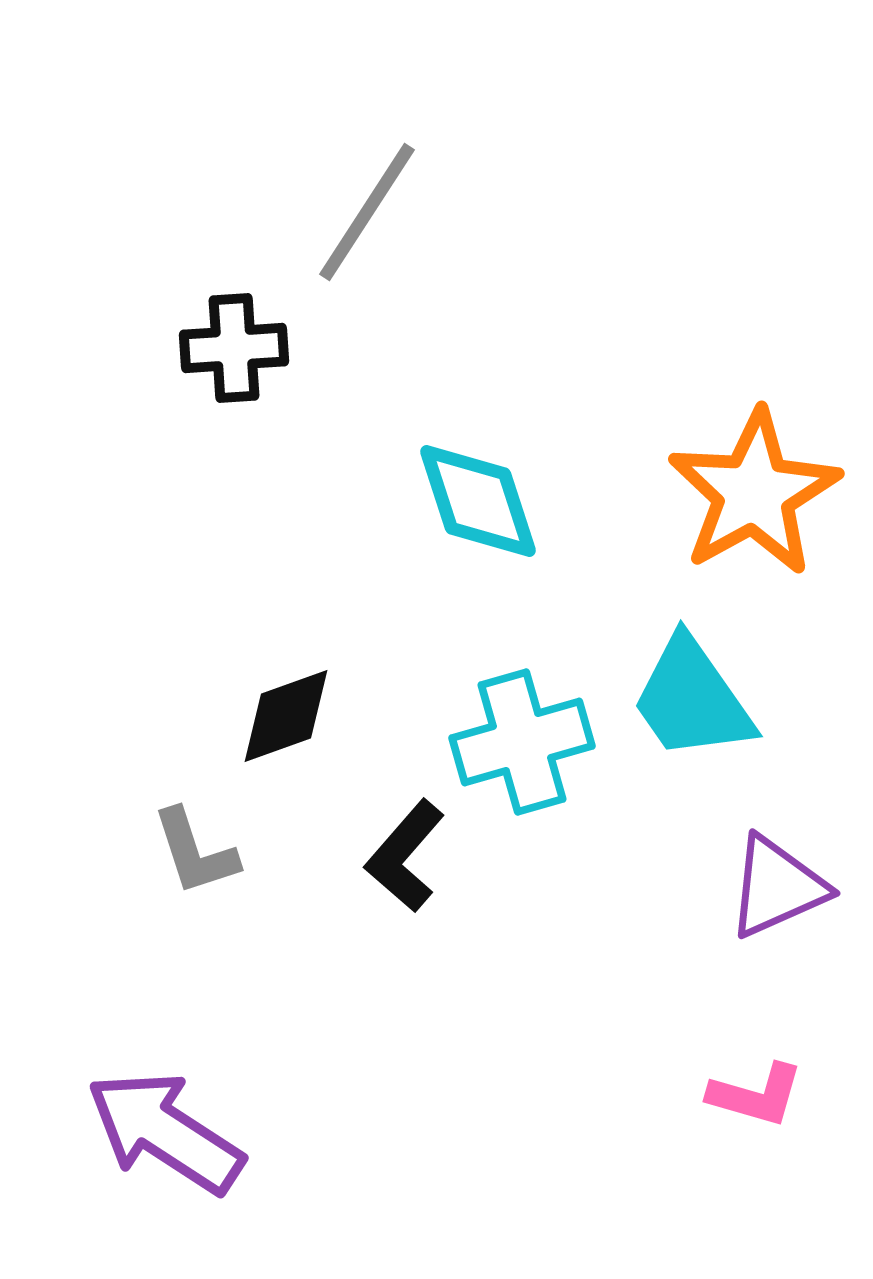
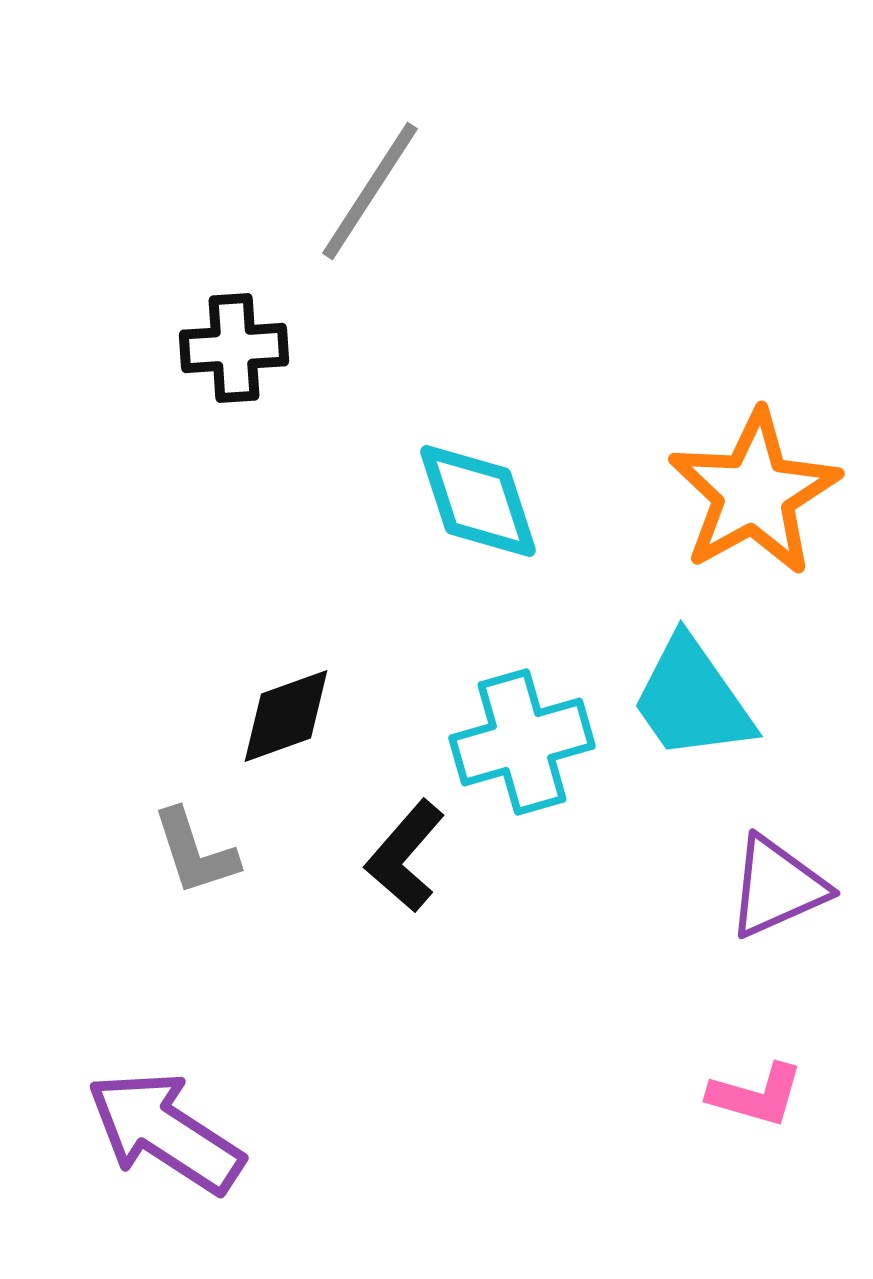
gray line: moved 3 px right, 21 px up
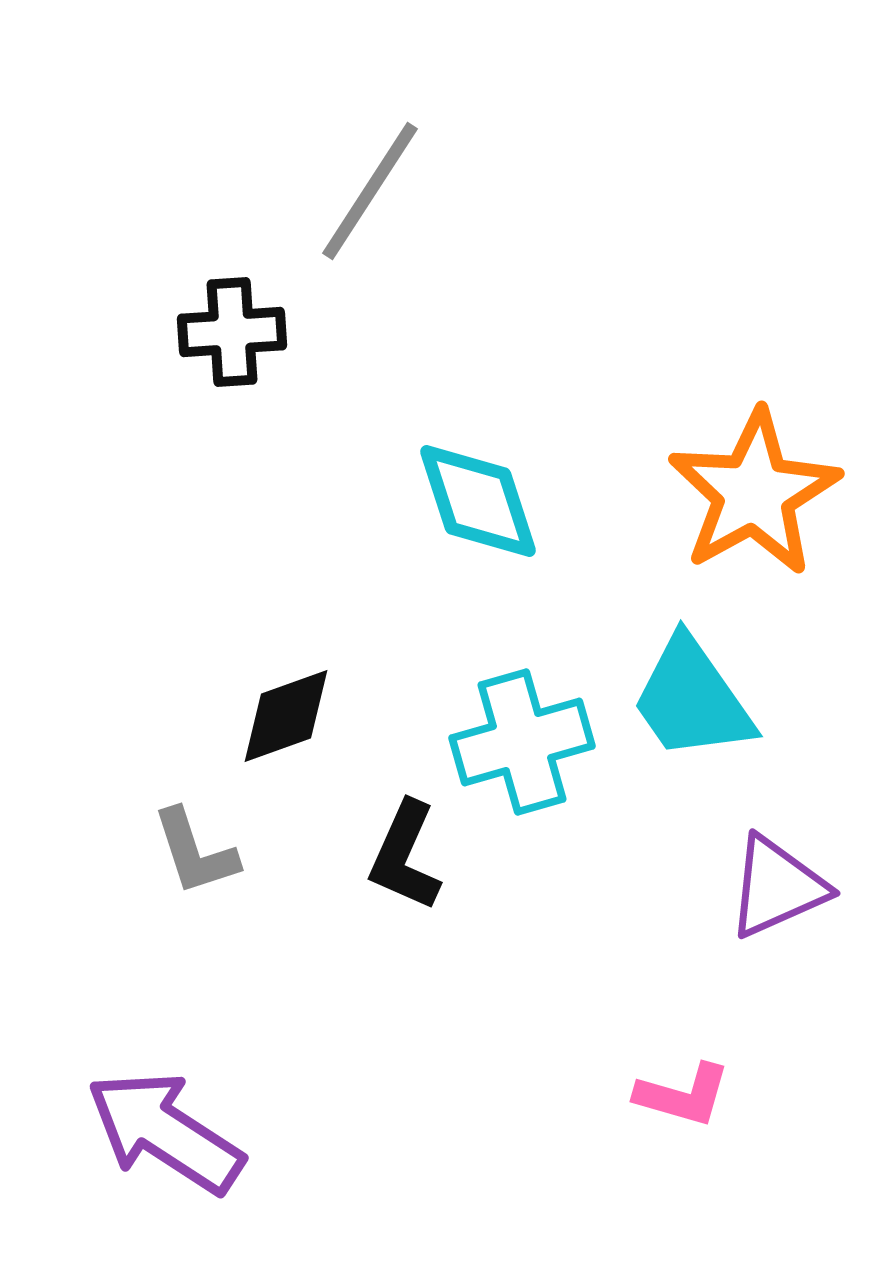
black cross: moved 2 px left, 16 px up
black L-shape: rotated 17 degrees counterclockwise
pink L-shape: moved 73 px left
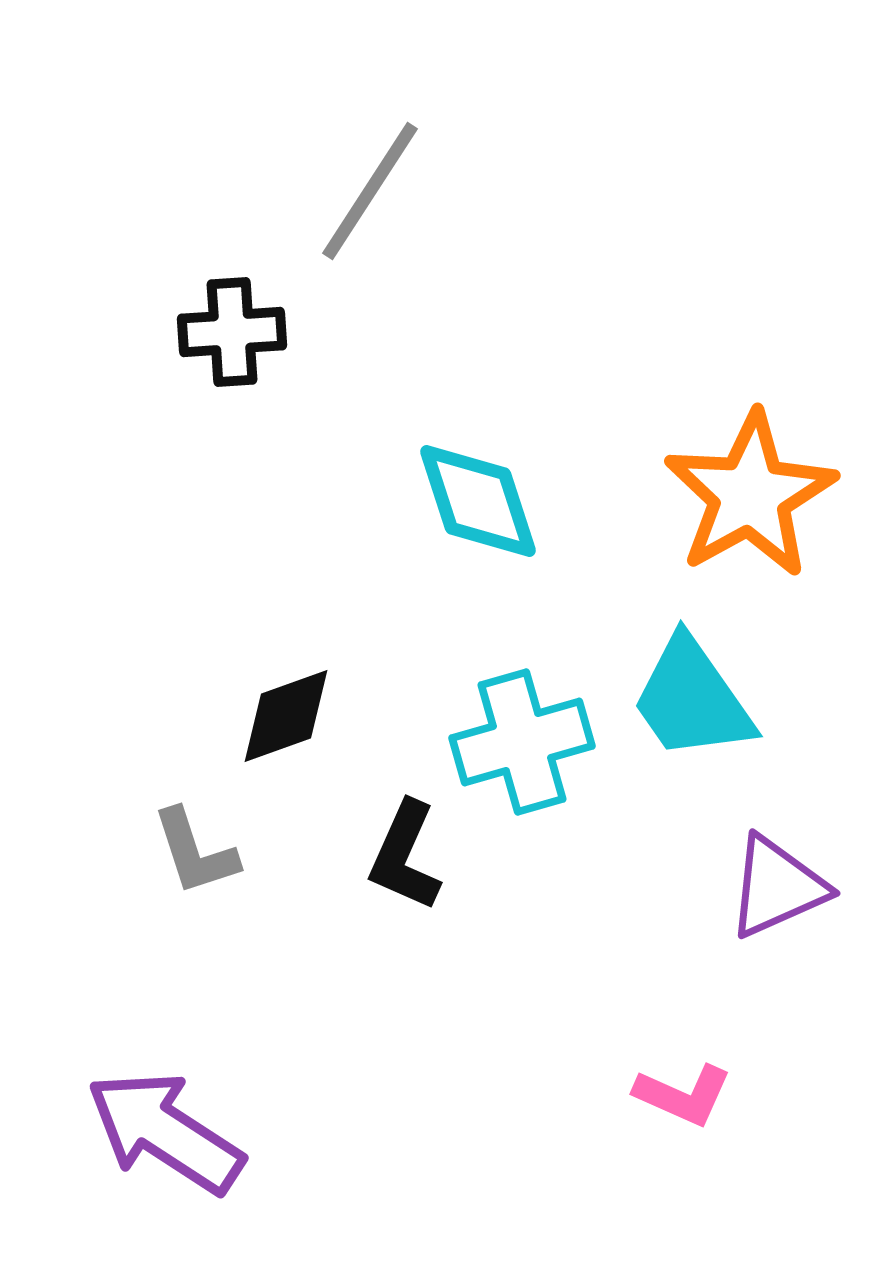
orange star: moved 4 px left, 2 px down
pink L-shape: rotated 8 degrees clockwise
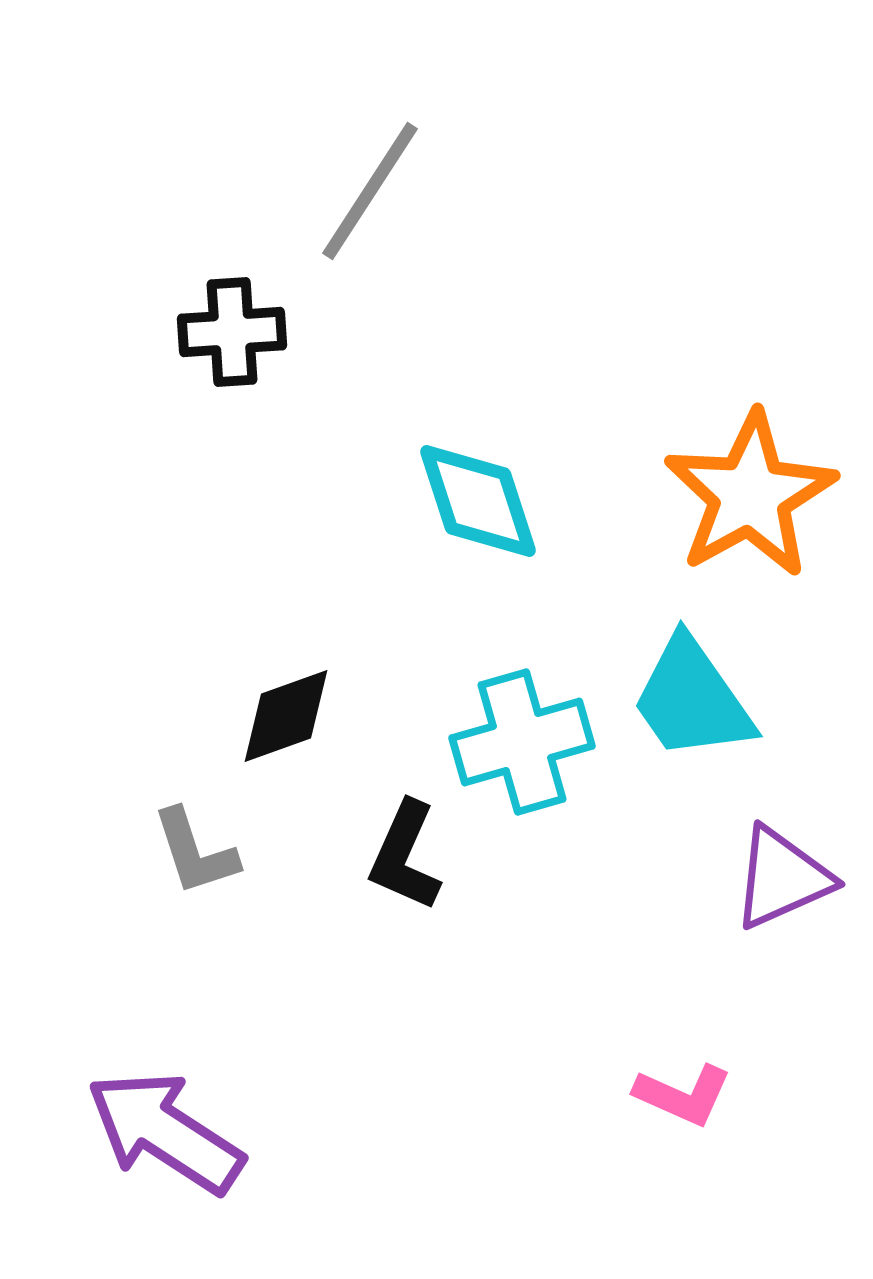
purple triangle: moved 5 px right, 9 px up
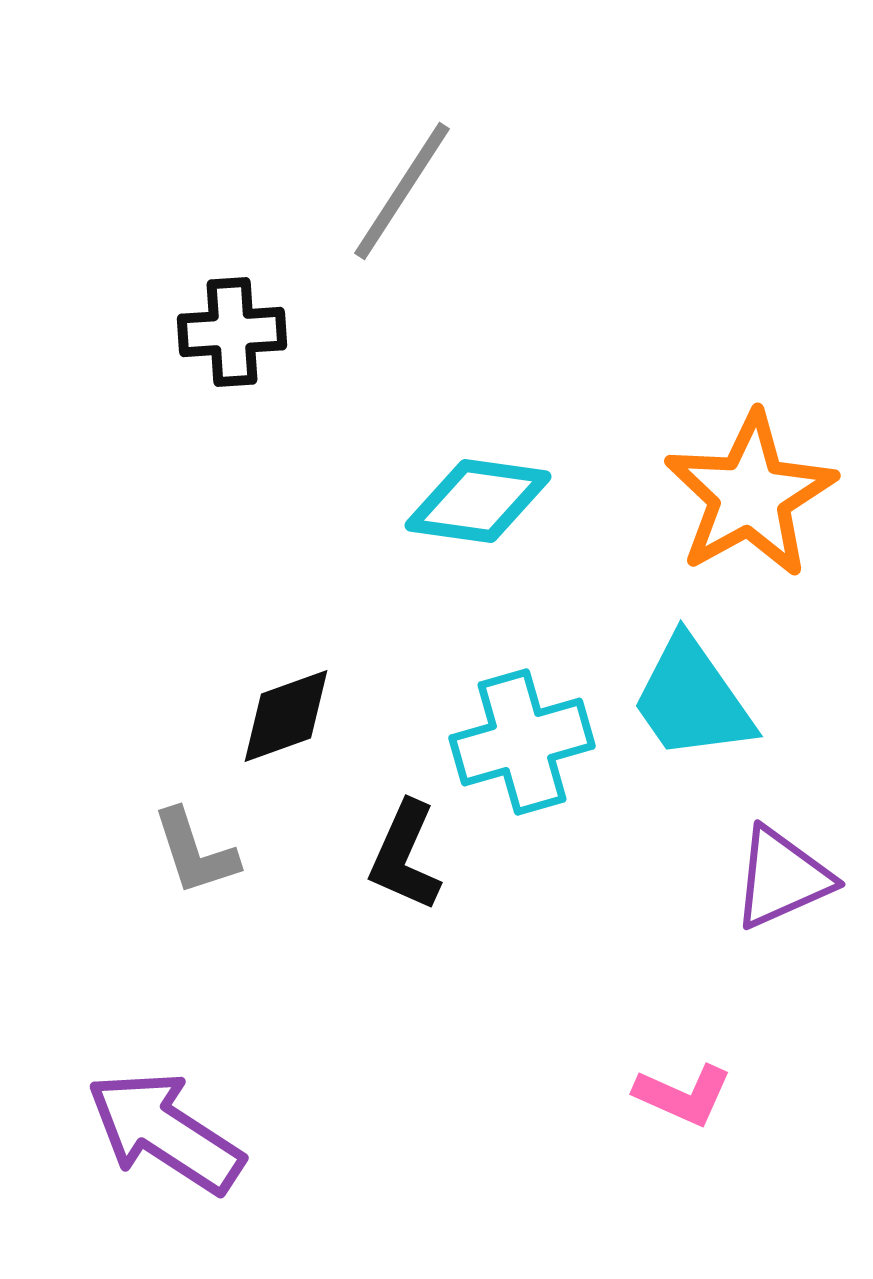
gray line: moved 32 px right
cyan diamond: rotated 64 degrees counterclockwise
